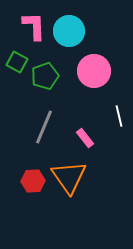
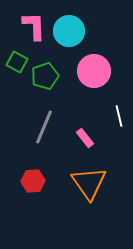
orange triangle: moved 20 px right, 6 px down
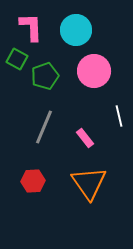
pink L-shape: moved 3 px left, 1 px down
cyan circle: moved 7 px right, 1 px up
green square: moved 3 px up
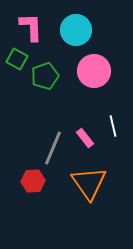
white line: moved 6 px left, 10 px down
gray line: moved 9 px right, 21 px down
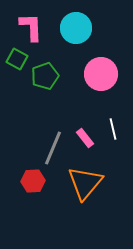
cyan circle: moved 2 px up
pink circle: moved 7 px right, 3 px down
white line: moved 3 px down
orange triangle: moved 4 px left; rotated 15 degrees clockwise
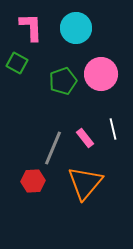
green square: moved 4 px down
green pentagon: moved 18 px right, 5 px down
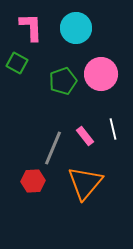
pink rectangle: moved 2 px up
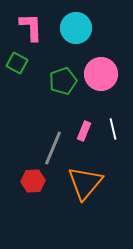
pink rectangle: moved 1 px left, 5 px up; rotated 60 degrees clockwise
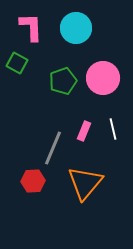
pink circle: moved 2 px right, 4 px down
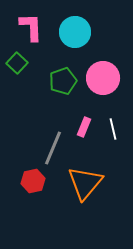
cyan circle: moved 1 px left, 4 px down
green square: rotated 15 degrees clockwise
pink rectangle: moved 4 px up
red hexagon: rotated 10 degrees counterclockwise
